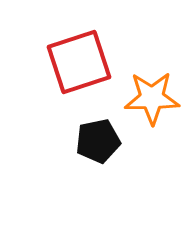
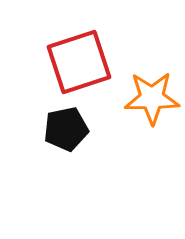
black pentagon: moved 32 px left, 12 px up
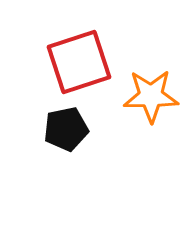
orange star: moved 1 px left, 2 px up
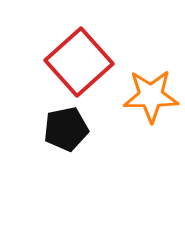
red square: rotated 24 degrees counterclockwise
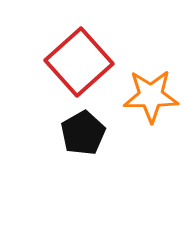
black pentagon: moved 17 px right, 4 px down; rotated 18 degrees counterclockwise
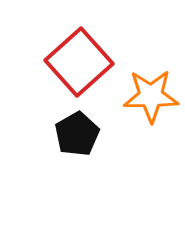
black pentagon: moved 6 px left, 1 px down
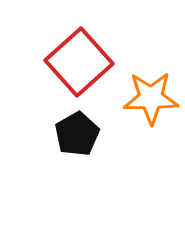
orange star: moved 2 px down
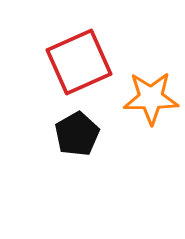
red square: rotated 18 degrees clockwise
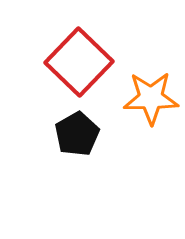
red square: rotated 22 degrees counterclockwise
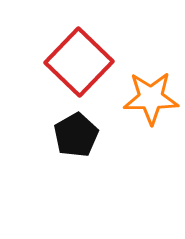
black pentagon: moved 1 px left, 1 px down
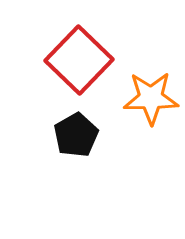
red square: moved 2 px up
